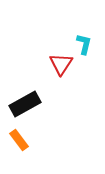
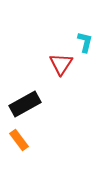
cyan L-shape: moved 1 px right, 2 px up
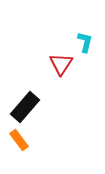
black rectangle: moved 3 px down; rotated 20 degrees counterclockwise
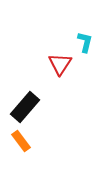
red triangle: moved 1 px left
orange rectangle: moved 2 px right, 1 px down
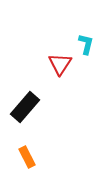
cyan L-shape: moved 1 px right, 2 px down
orange rectangle: moved 6 px right, 16 px down; rotated 10 degrees clockwise
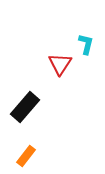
orange rectangle: moved 1 px left, 1 px up; rotated 65 degrees clockwise
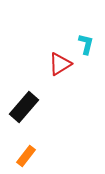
red triangle: rotated 25 degrees clockwise
black rectangle: moved 1 px left
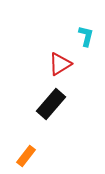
cyan L-shape: moved 8 px up
black rectangle: moved 27 px right, 3 px up
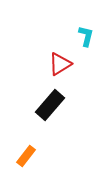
black rectangle: moved 1 px left, 1 px down
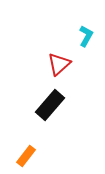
cyan L-shape: rotated 15 degrees clockwise
red triangle: moved 1 px left; rotated 10 degrees counterclockwise
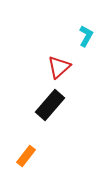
red triangle: moved 3 px down
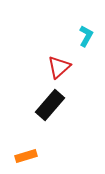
orange rectangle: rotated 35 degrees clockwise
